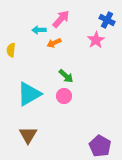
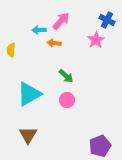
pink arrow: moved 2 px down
orange arrow: rotated 32 degrees clockwise
pink circle: moved 3 px right, 4 px down
purple pentagon: rotated 20 degrees clockwise
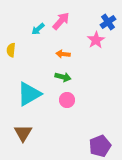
blue cross: moved 1 px right, 2 px down; rotated 28 degrees clockwise
cyan arrow: moved 1 px left, 1 px up; rotated 40 degrees counterclockwise
orange arrow: moved 9 px right, 11 px down
green arrow: moved 3 px left, 1 px down; rotated 28 degrees counterclockwise
brown triangle: moved 5 px left, 2 px up
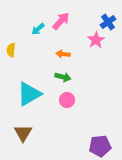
purple pentagon: rotated 15 degrees clockwise
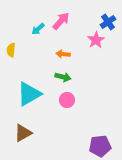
brown triangle: rotated 30 degrees clockwise
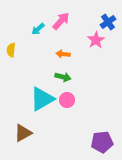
cyan triangle: moved 13 px right, 5 px down
purple pentagon: moved 2 px right, 4 px up
